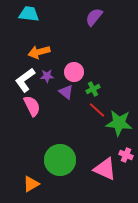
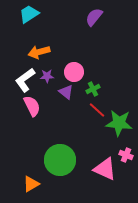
cyan trapezoid: rotated 40 degrees counterclockwise
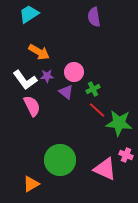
purple semicircle: rotated 48 degrees counterclockwise
orange arrow: rotated 135 degrees counterclockwise
white L-shape: rotated 90 degrees counterclockwise
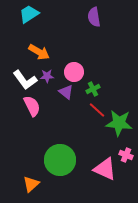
orange triangle: rotated 12 degrees counterclockwise
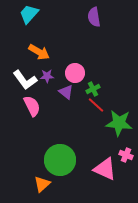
cyan trapezoid: rotated 15 degrees counterclockwise
pink circle: moved 1 px right, 1 px down
red line: moved 1 px left, 5 px up
orange triangle: moved 11 px right
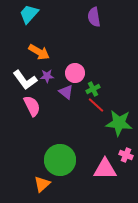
pink triangle: rotated 25 degrees counterclockwise
